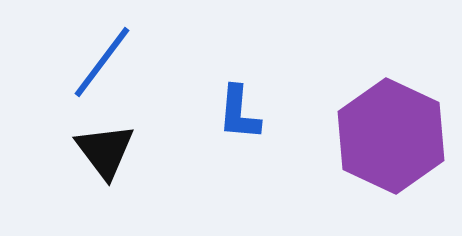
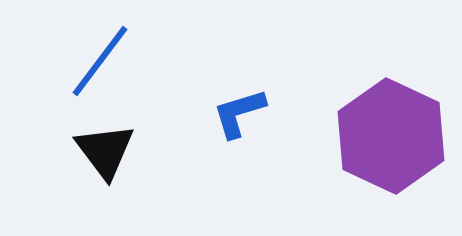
blue line: moved 2 px left, 1 px up
blue L-shape: rotated 68 degrees clockwise
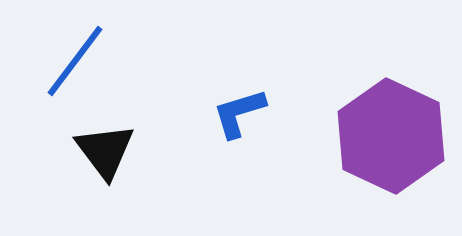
blue line: moved 25 px left
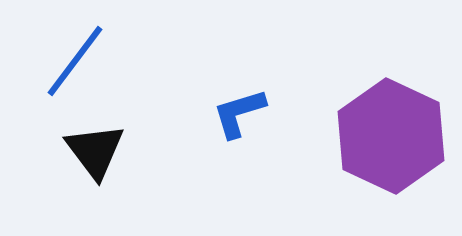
black triangle: moved 10 px left
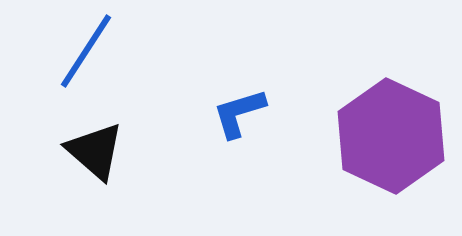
blue line: moved 11 px right, 10 px up; rotated 4 degrees counterclockwise
black triangle: rotated 12 degrees counterclockwise
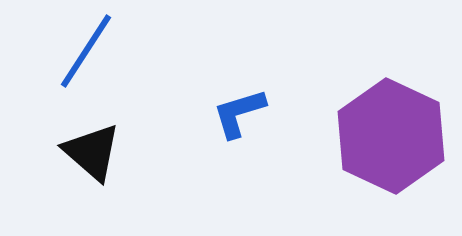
black triangle: moved 3 px left, 1 px down
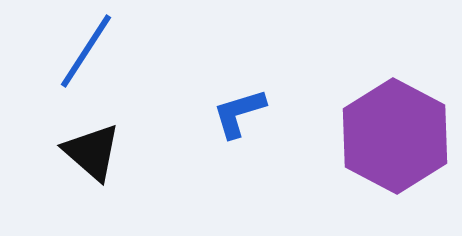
purple hexagon: moved 4 px right; rotated 3 degrees clockwise
